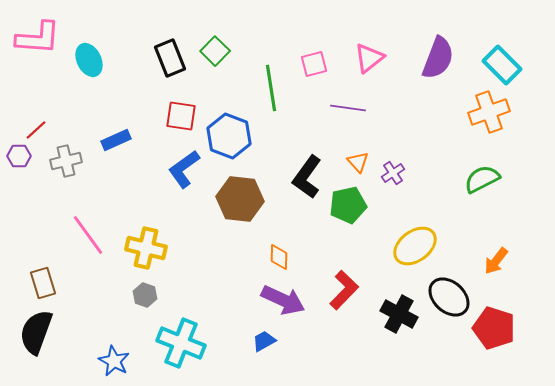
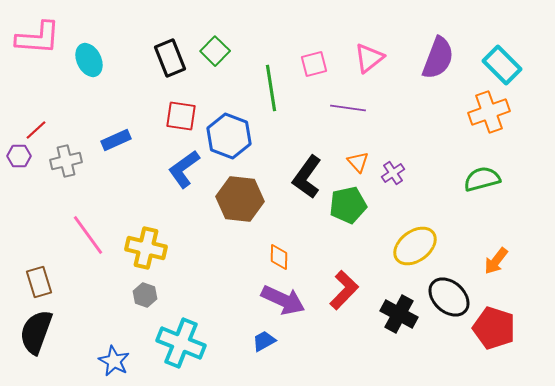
green semicircle: rotated 12 degrees clockwise
brown rectangle: moved 4 px left, 1 px up
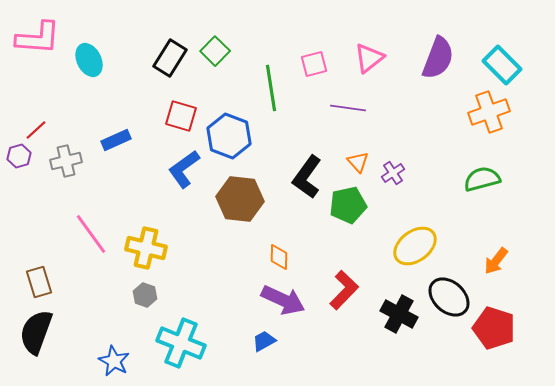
black rectangle: rotated 54 degrees clockwise
red square: rotated 8 degrees clockwise
purple hexagon: rotated 15 degrees counterclockwise
pink line: moved 3 px right, 1 px up
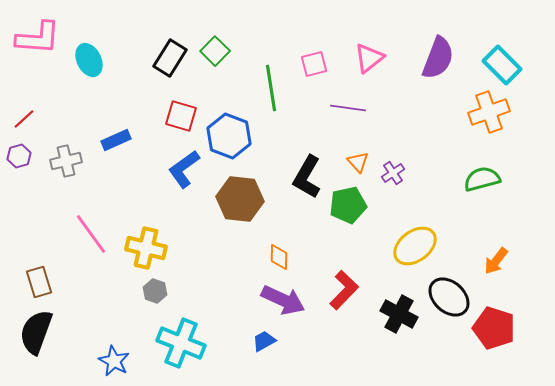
red line: moved 12 px left, 11 px up
black L-shape: rotated 6 degrees counterclockwise
gray hexagon: moved 10 px right, 4 px up
